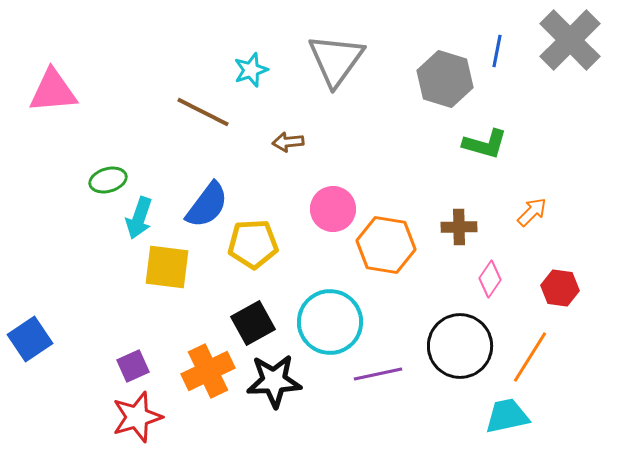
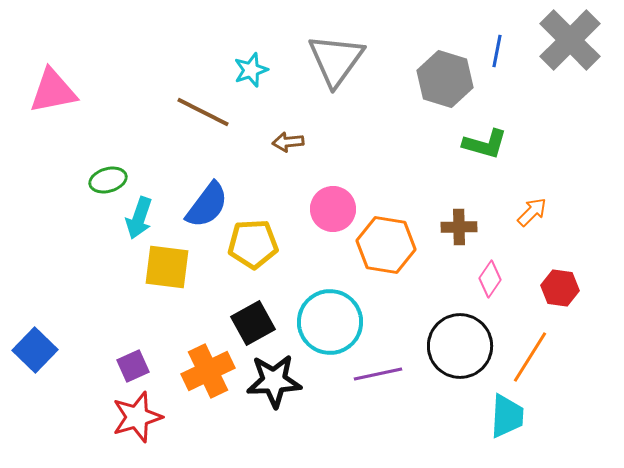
pink triangle: rotated 6 degrees counterclockwise
blue square: moved 5 px right, 11 px down; rotated 12 degrees counterclockwise
cyan trapezoid: rotated 105 degrees clockwise
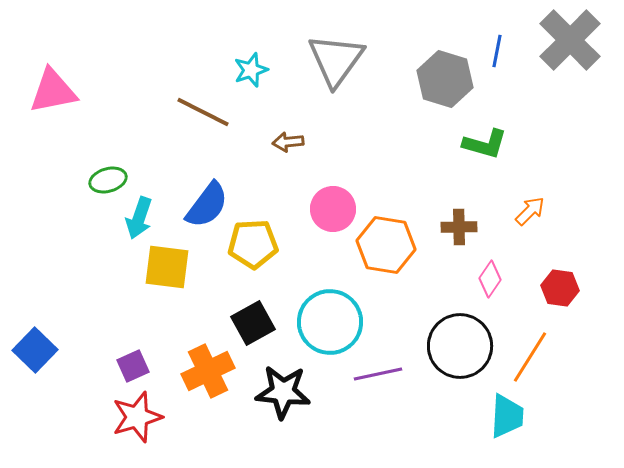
orange arrow: moved 2 px left, 1 px up
black star: moved 9 px right, 11 px down; rotated 8 degrees clockwise
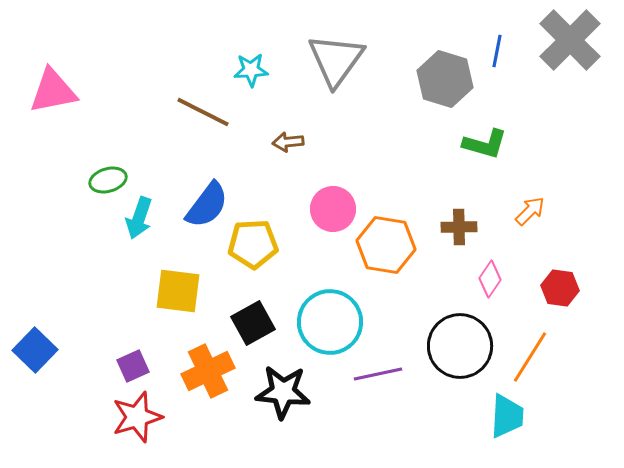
cyan star: rotated 16 degrees clockwise
yellow square: moved 11 px right, 24 px down
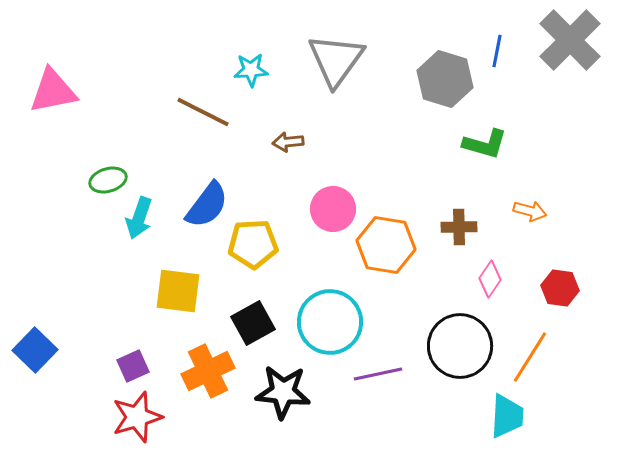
orange arrow: rotated 60 degrees clockwise
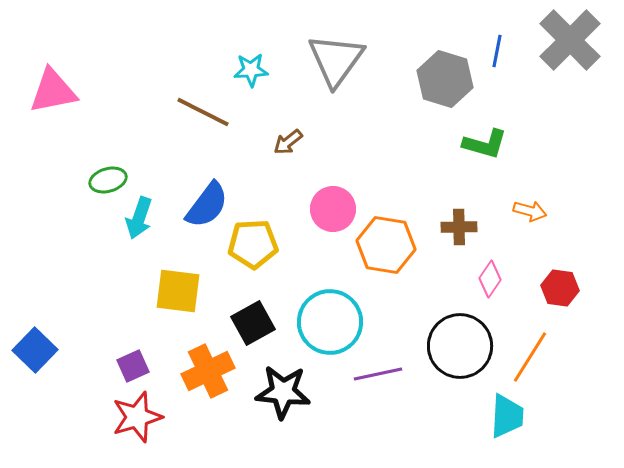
brown arrow: rotated 32 degrees counterclockwise
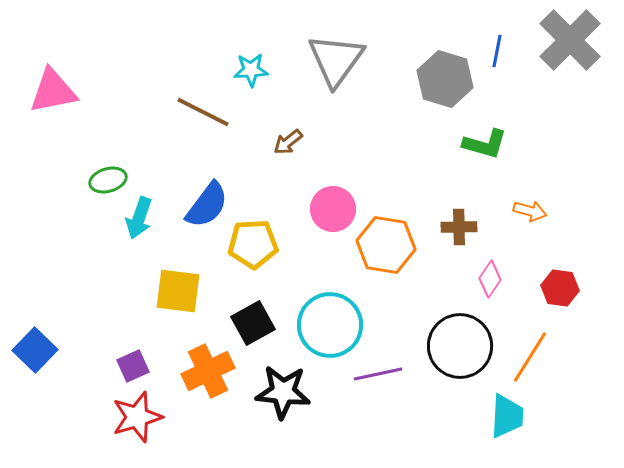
cyan circle: moved 3 px down
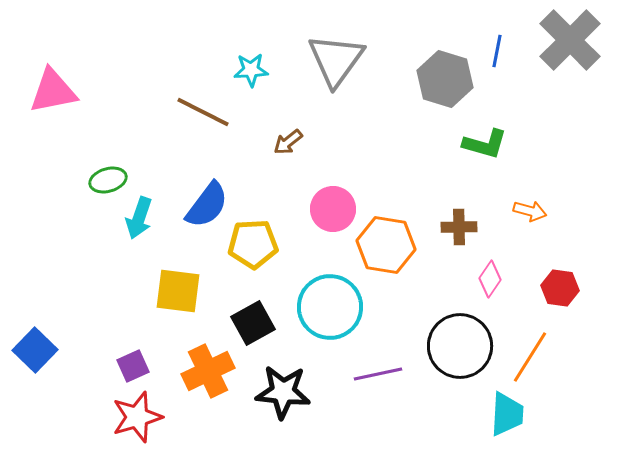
cyan circle: moved 18 px up
cyan trapezoid: moved 2 px up
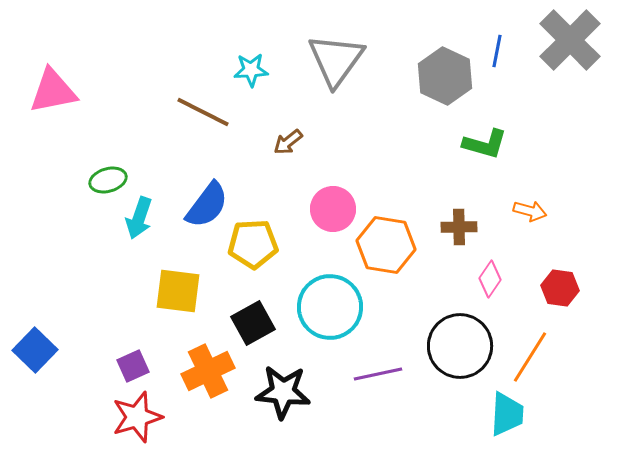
gray hexagon: moved 3 px up; rotated 8 degrees clockwise
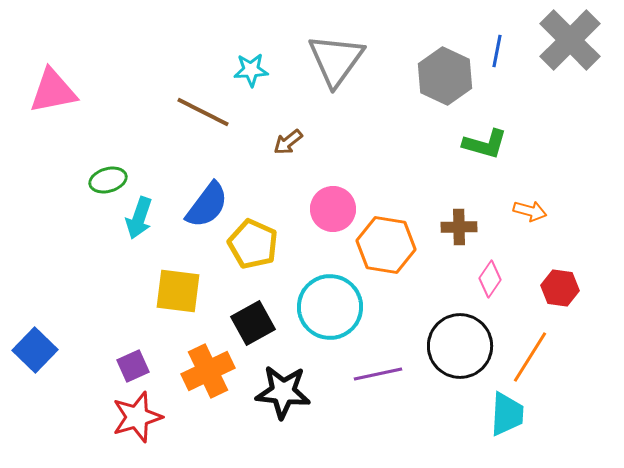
yellow pentagon: rotated 27 degrees clockwise
